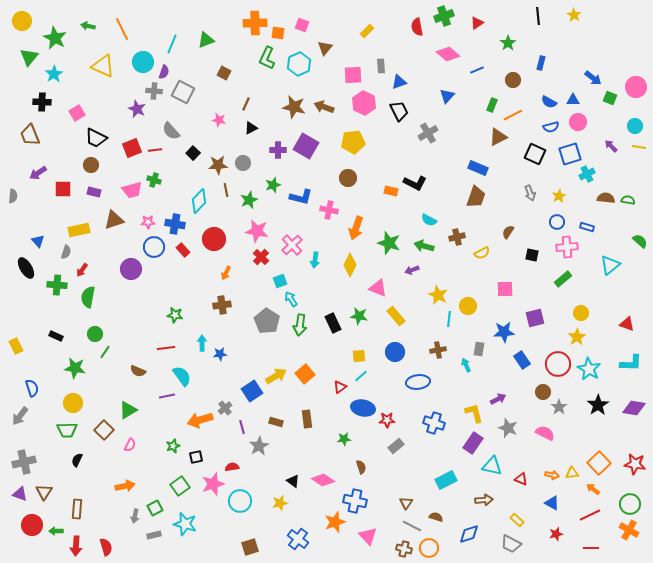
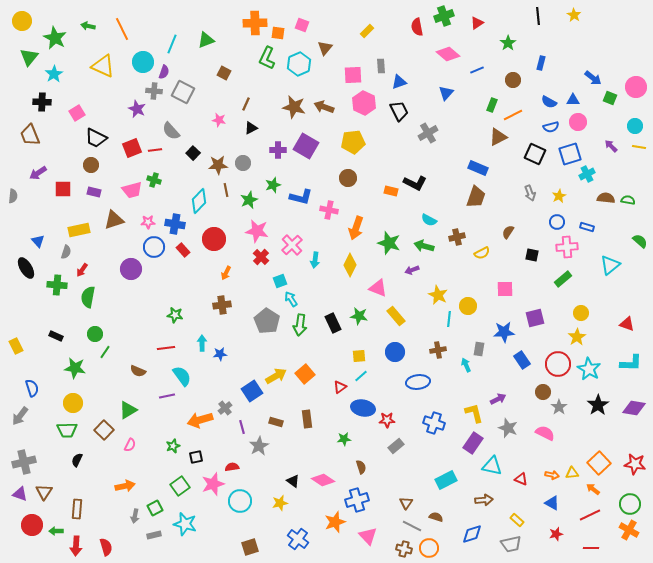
blue triangle at (447, 96): moved 1 px left, 3 px up
blue cross at (355, 501): moved 2 px right, 1 px up; rotated 30 degrees counterclockwise
blue diamond at (469, 534): moved 3 px right
gray trapezoid at (511, 544): rotated 40 degrees counterclockwise
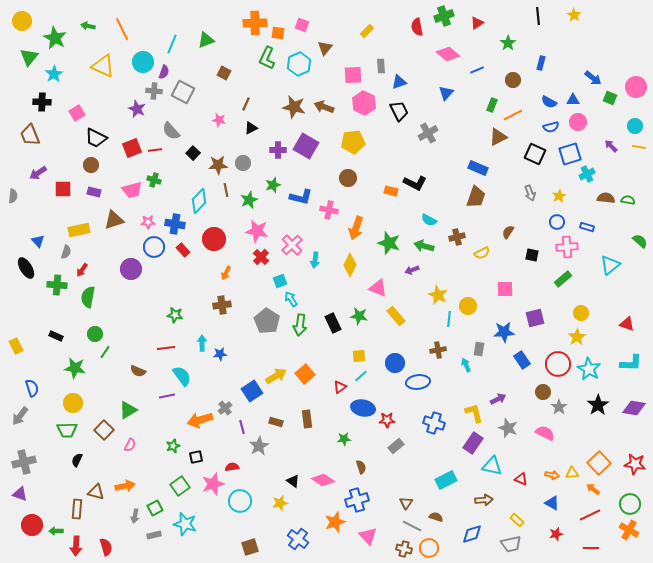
blue circle at (395, 352): moved 11 px down
brown triangle at (44, 492): moved 52 px right; rotated 48 degrees counterclockwise
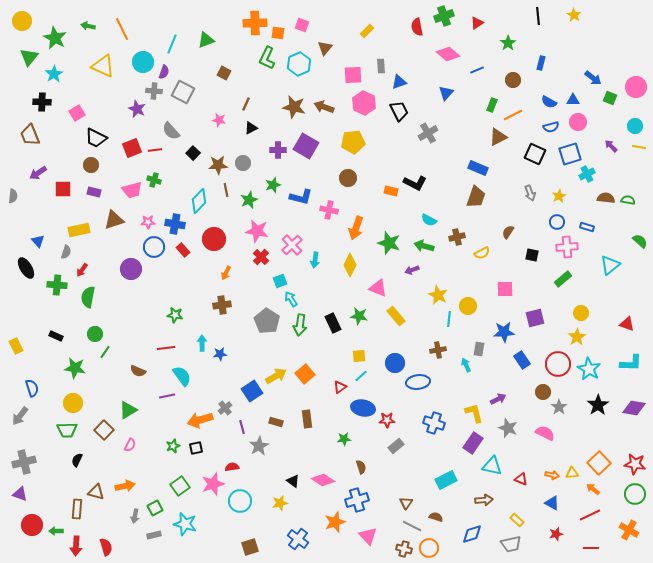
black square at (196, 457): moved 9 px up
green circle at (630, 504): moved 5 px right, 10 px up
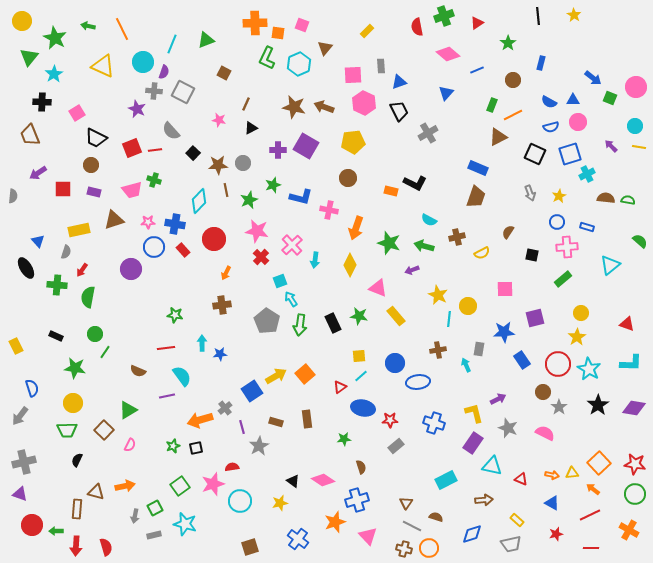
red star at (387, 420): moved 3 px right
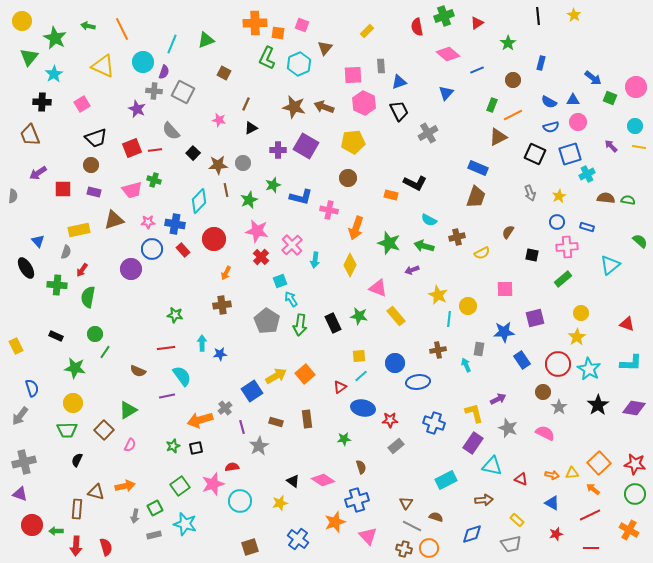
pink square at (77, 113): moved 5 px right, 9 px up
black trapezoid at (96, 138): rotated 45 degrees counterclockwise
orange rectangle at (391, 191): moved 4 px down
blue circle at (154, 247): moved 2 px left, 2 px down
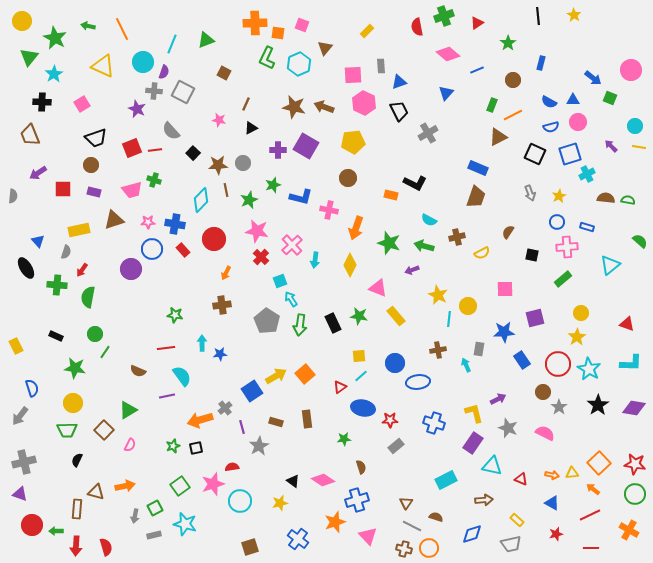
pink circle at (636, 87): moved 5 px left, 17 px up
cyan diamond at (199, 201): moved 2 px right, 1 px up
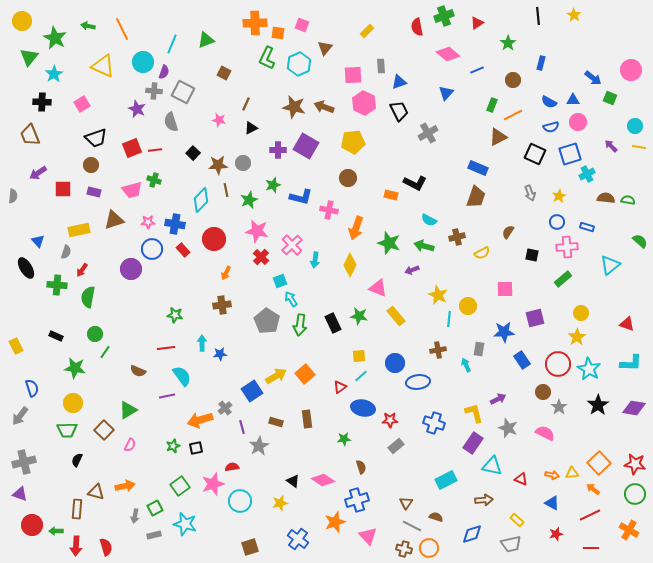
gray semicircle at (171, 131): moved 9 px up; rotated 24 degrees clockwise
